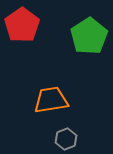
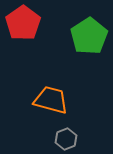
red pentagon: moved 1 px right, 2 px up
orange trapezoid: rotated 24 degrees clockwise
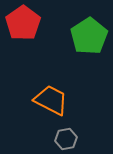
orange trapezoid: rotated 12 degrees clockwise
gray hexagon: rotated 10 degrees clockwise
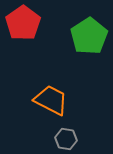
gray hexagon: rotated 20 degrees clockwise
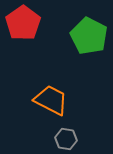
green pentagon: rotated 12 degrees counterclockwise
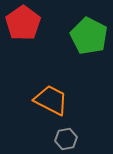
gray hexagon: rotated 20 degrees counterclockwise
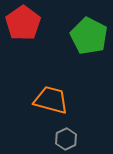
orange trapezoid: rotated 12 degrees counterclockwise
gray hexagon: rotated 15 degrees counterclockwise
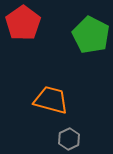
green pentagon: moved 2 px right, 1 px up
gray hexagon: moved 3 px right
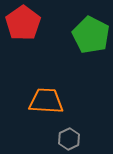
orange trapezoid: moved 5 px left, 1 px down; rotated 12 degrees counterclockwise
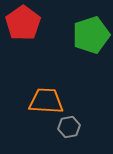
green pentagon: rotated 27 degrees clockwise
gray hexagon: moved 12 px up; rotated 15 degrees clockwise
